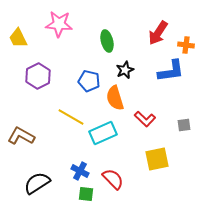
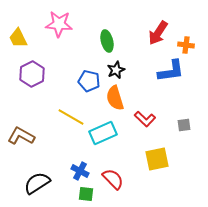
black star: moved 9 px left
purple hexagon: moved 6 px left, 2 px up
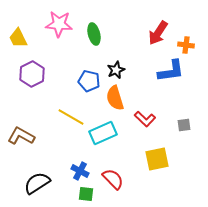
green ellipse: moved 13 px left, 7 px up
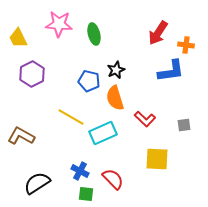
yellow square: rotated 15 degrees clockwise
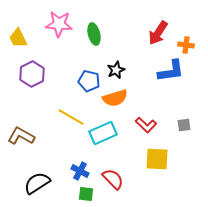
orange semicircle: rotated 90 degrees counterclockwise
red L-shape: moved 1 px right, 6 px down
